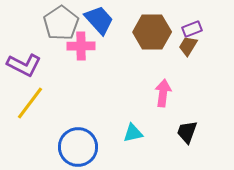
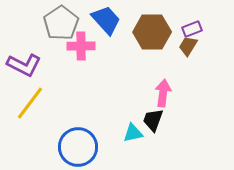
blue trapezoid: moved 7 px right
black trapezoid: moved 34 px left, 12 px up
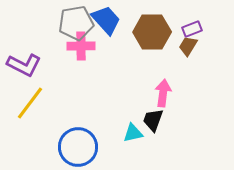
gray pentagon: moved 15 px right; rotated 24 degrees clockwise
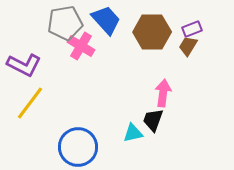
gray pentagon: moved 11 px left
pink cross: rotated 32 degrees clockwise
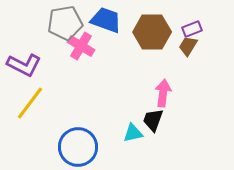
blue trapezoid: rotated 28 degrees counterclockwise
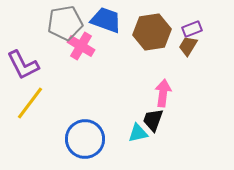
brown hexagon: rotated 9 degrees counterclockwise
purple L-shape: moved 1 px left; rotated 36 degrees clockwise
cyan triangle: moved 5 px right
blue circle: moved 7 px right, 8 px up
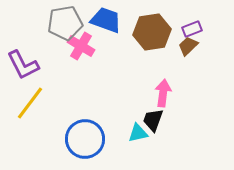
brown trapezoid: rotated 15 degrees clockwise
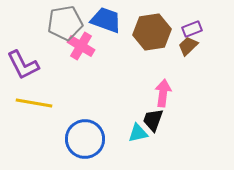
yellow line: moved 4 px right; rotated 63 degrees clockwise
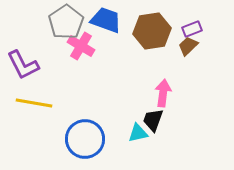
gray pentagon: moved 1 px right, 1 px up; rotated 24 degrees counterclockwise
brown hexagon: moved 1 px up
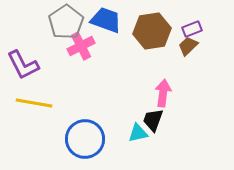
pink cross: rotated 32 degrees clockwise
